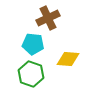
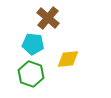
brown cross: rotated 25 degrees counterclockwise
yellow diamond: rotated 10 degrees counterclockwise
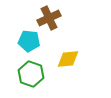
brown cross: moved 1 px right; rotated 25 degrees clockwise
cyan pentagon: moved 4 px left, 3 px up
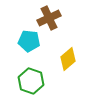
yellow diamond: rotated 35 degrees counterclockwise
green hexagon: moved 7 px down
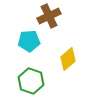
brown cross: moved 2 px up
cyan pentagon: rotated 10 degrees counterclockwise
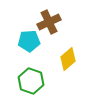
brown cross: moved 6 px down
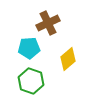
brown cross: moved 1 px left, 1 px down
cyan pentagon: moved 7 px down
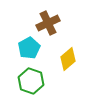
cyan pentagon: rotated 25 degrees counterclockwise
